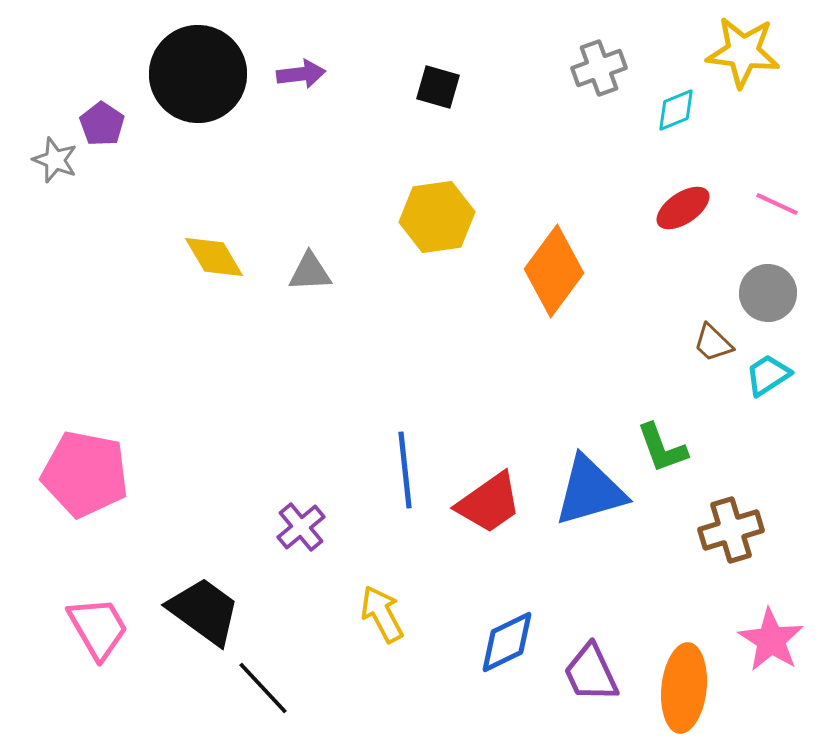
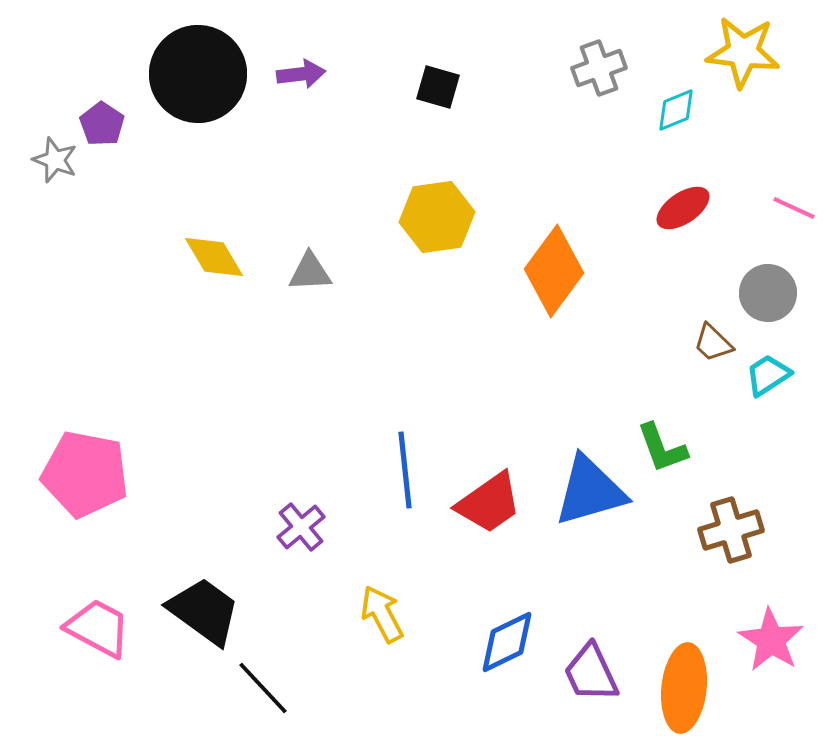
pink line: moved 17 px right, 4 px down
pink trapezoid: rotated 32 degrees counterclockwise
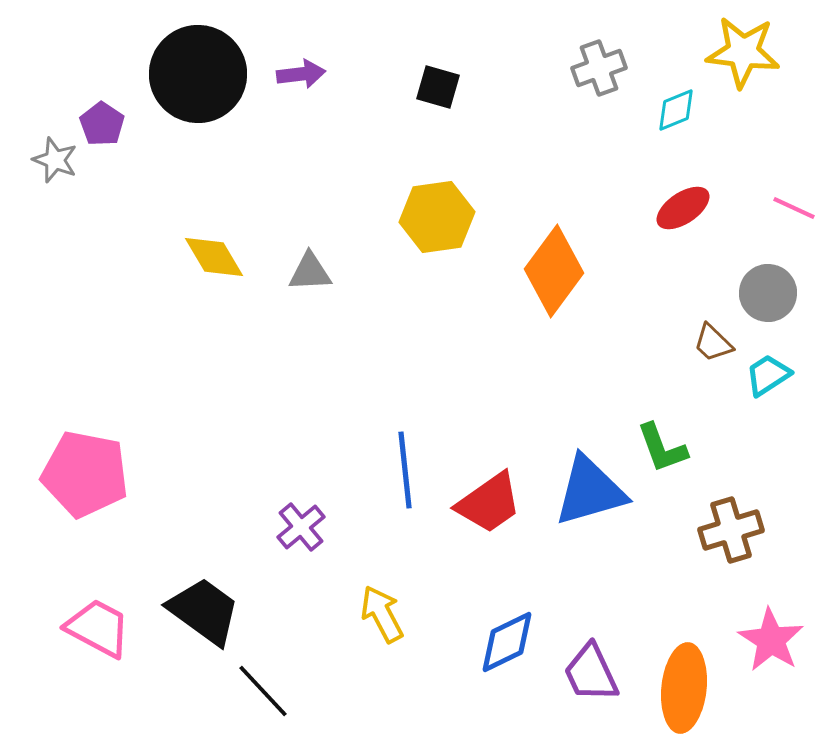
black line: moved 3 px down
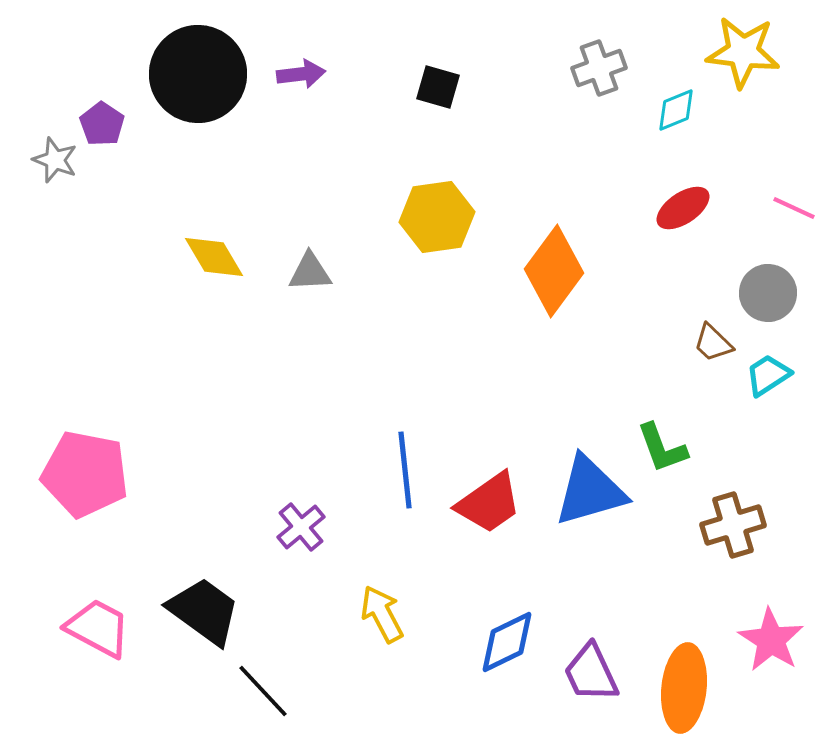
brown cross: moved 2 px right, 5 px up
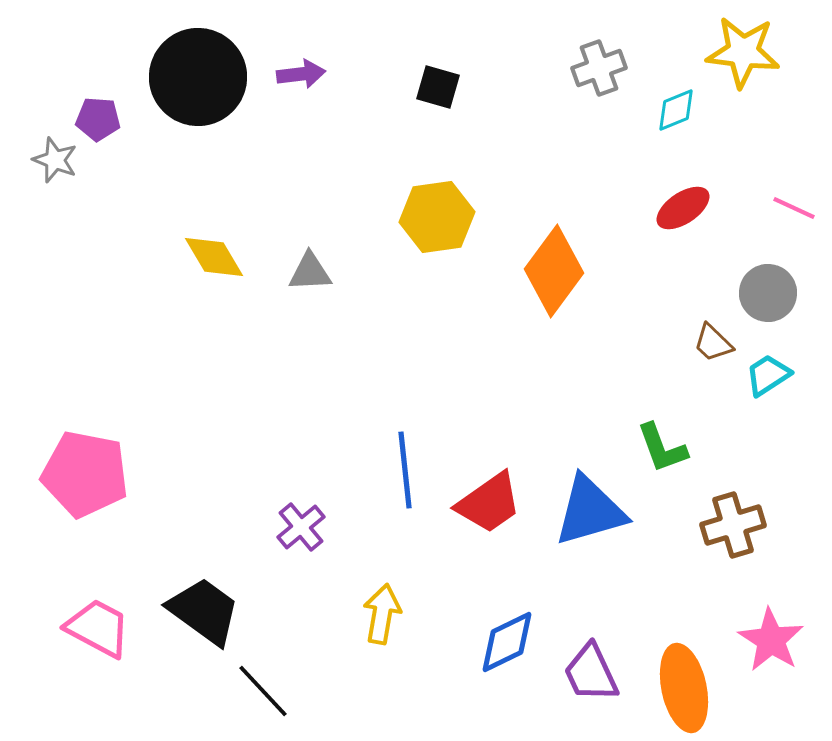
black circle: moved 3 px down
purple pentagon: moved 4 px left, 5 px up; rotated 30 degrees counterclockwise
blue triangle: moved 20 px down
yellow arrow: rotated 38 degrees clockwise
orange ellipse: rotated 18 degrees counterclockwise
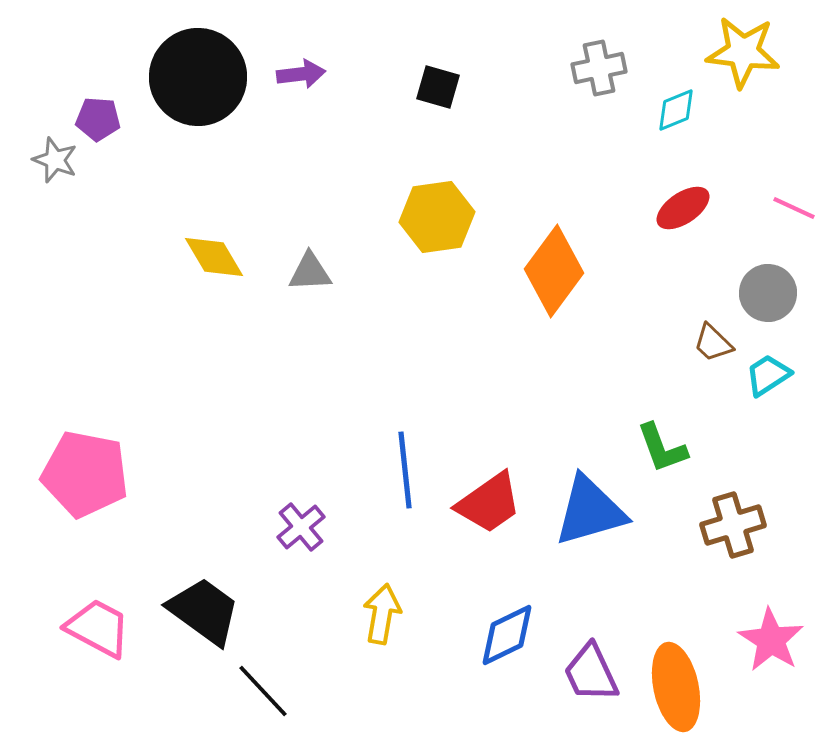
gray cross: rotated 8 degrees clockwise
blue diamond: moved 7 px up
orange ellipse: moved 8 px left, 1 px up
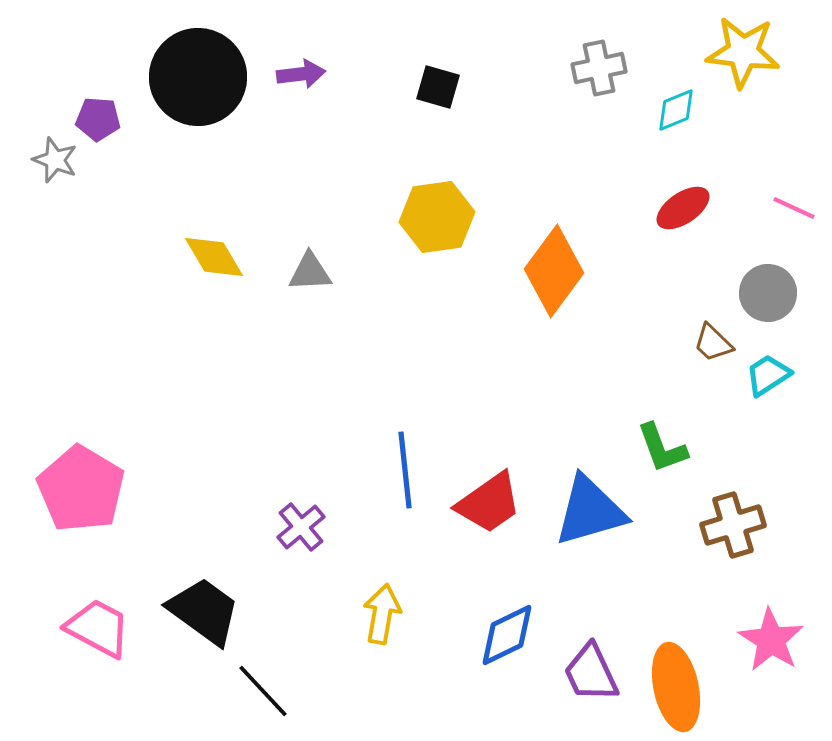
pink pentagon: moved 4 px left, 15 px down; rotated 20 degrees clockwise
